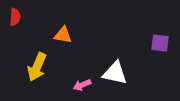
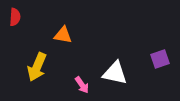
purple square: moved 16 px down; rotated 24 degrees counterclockwise
pink arrow: rotated 102 degrees counterclockwise
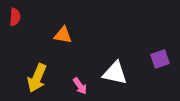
yellow arrow: moved 11 px down
pink arrow: moved 2 px left, 1 px down
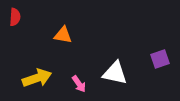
yellow arrow: rotated 132 degrees counterclockwise
pink arrow: moved 1 px left, 2 px up
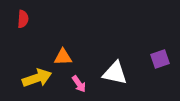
red semicircle: moved 8 px right, 2 px down
orange triangle: moved 22 px down; rotated 12 degrees counterclockwise
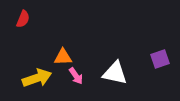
red semicircle: rotated 18 degrees clockwise
pink arrow: moved 3 px left, 8 px up
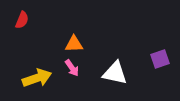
red semicircle: moved 1 px left, 1 px down
orange triangle: moved 11 px right, 13 px up
pink arrow: moved 4 px left, 8 px up
